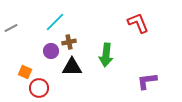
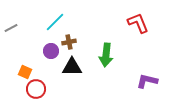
purple L-shape: rotated 20 degrees clockwise
red circle: moved 3 px left, 1 px down
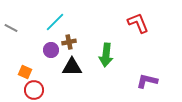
gray line: rotated 56 degrees clockwise
purple circle: moved 1 px up
red circle: moved 2 px left, 1 px down
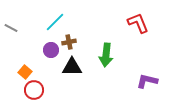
orange square: rotated 16 degrees clockwise
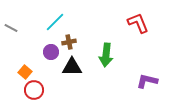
purple circle: moved 2 px down
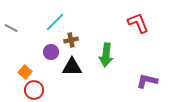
brown cross: moved 2 px right, 2 px up
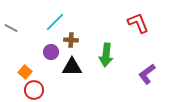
brown cross: rotated 16 degrees clockwise
purple L-shape: moved 7 px up; rotated 50 degrees counterclockwise
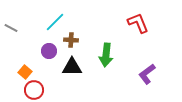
purple circle: moved 2 px left, 1 px up
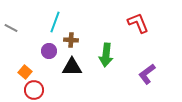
cyan line: rotated 25 degrees counterclockwise
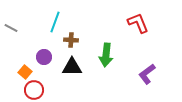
purple circle: moved 5 px left, 6 px down
